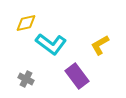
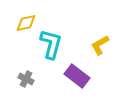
cyan L-shape: rotated 112 degrees counterclockwise
purple rectangle: rotated 15 degrees counterclockwise
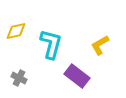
yellow diamond: moved 10 px left, 8 px down
gray cross: moved 7 px left, 1 px up
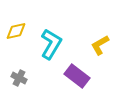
cyan L-shape: rotated 16 degrees clockwise
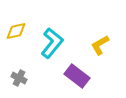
cyan L-shape: moved 1 px right, 1 px up; rotated 8 degrees clockwise
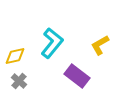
yellow diamond: moved 1 px left, 25 px down
gray cross: moved 3 px down; rotated 14 degrees clockwise
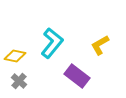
yellow diamond: rotated 25 degrees clockwise
